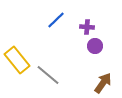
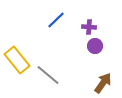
purple cross: moved 2 px right
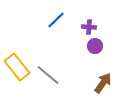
yellow rectangle: moved 7 px down
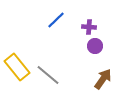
brown arrow: moved 4 px up
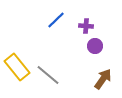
purple cross: moved 3 px left, 1 px up
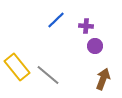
brown arrow: rotated 15 degrees counterclockwise
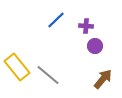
brown arrow: rotated 20 degrees clockwise
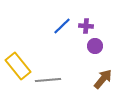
blue line: moved 6 px right, 6 px down
yellow rectangle: moved 1 px right, 1 px up
gray line: moved 5 px down; rotated 45 degrees counterclockwise
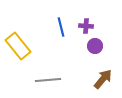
blue line: moved 1 px left, 1 px down; rotated 60 degrees counterclockwise
yellow rectangle: moved 20 px up
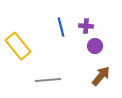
brown arrow: moved 2 px left, 3 px up
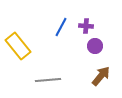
blue line: rotated 42 degrees clockwise
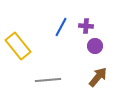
brown arrow: moved 3 px left, 1 px down
